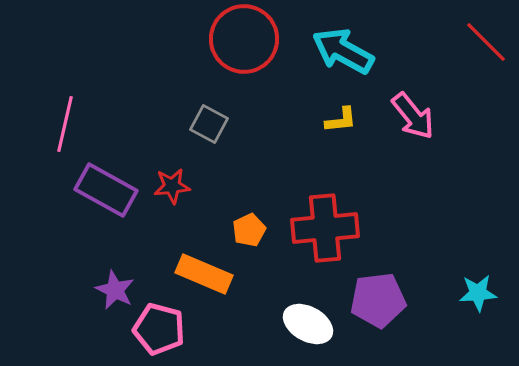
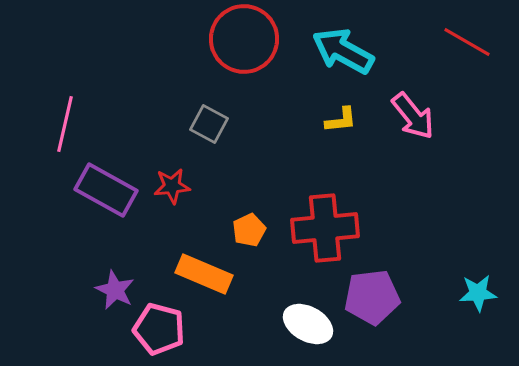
red line: moved 19 px left; rotated 15 degrees counterclockwise
purple pentagon: moved 6 px left, 3 px up
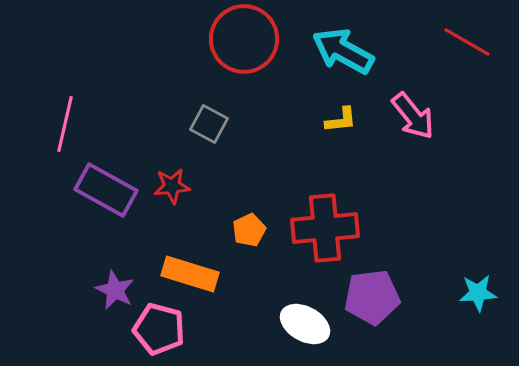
orange rectangle: moved 14 px left; rotated 6 degrees counterclockwise
white ellipse: moved 3 px left
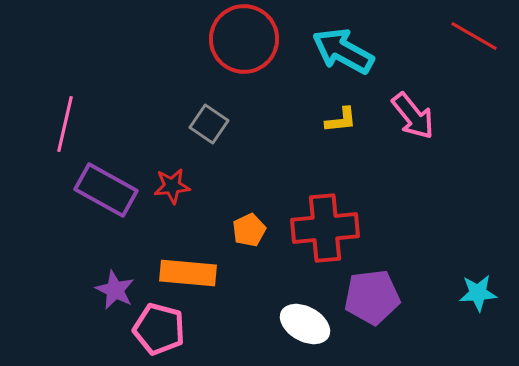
red line: moved 7 px right, 6 px up
gray square: rotated 6 degrees clockwise
orange rectangle: moved 2 px left, 1 px up; rotated 12 degrees counterclockwise
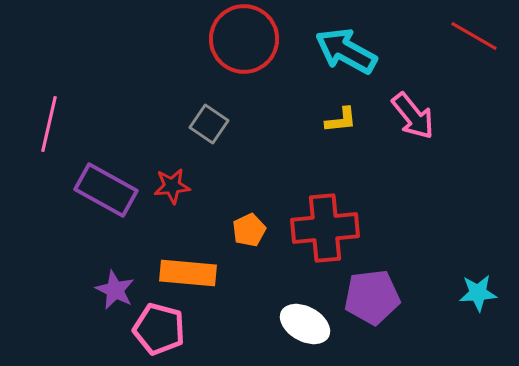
cyan arrow: moved 3 px right
pink line: moved 16 px left
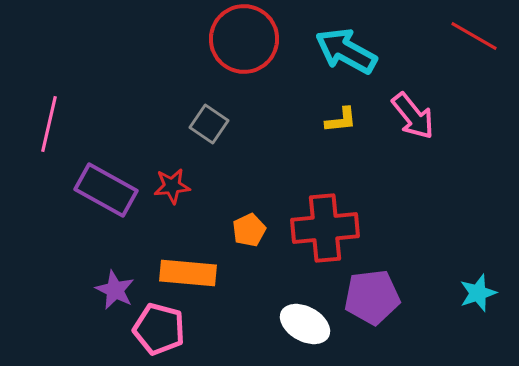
cyan star: rotated 15 degrees counterclockwise
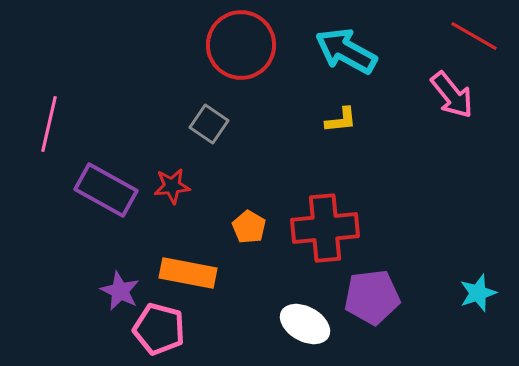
red circle: moved 3 px left, 6 px down
pink arrow: moved 39 px right, 21 px up
orange pentagon: moved 3 px up; rotated 16 degrees counterclockwise
orange rectangle: rotated 6 degrees clockwise
purple star: moved 5 px right, 1 px down
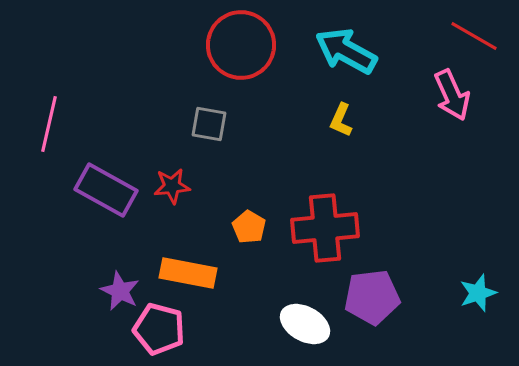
pink arrow: rotated 15 degrees clockwise
yellow L-shape: rotated 120 degrees clockwise
gray square: rotated 24 degrees counterclockwise
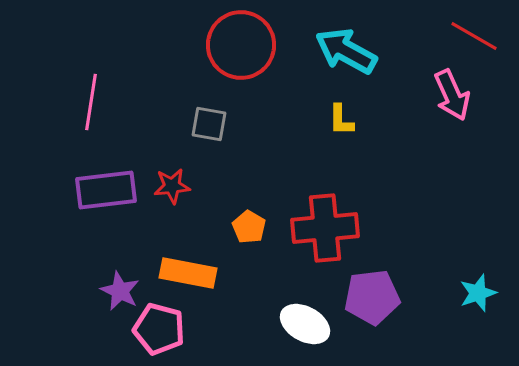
yellow L-shape: rotated 24 degrees counterclockwise
pink line: moved 42 px right, 22 px up; rotated 4 degrees counterclockwise
purple rectangle: rotated 36 degrees counterclockwise
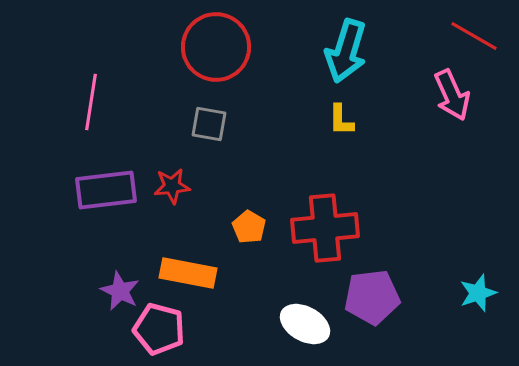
red circle: moved 25 px left, 2 px down
cyan arrow: rotated 102 degrees counterclockwise
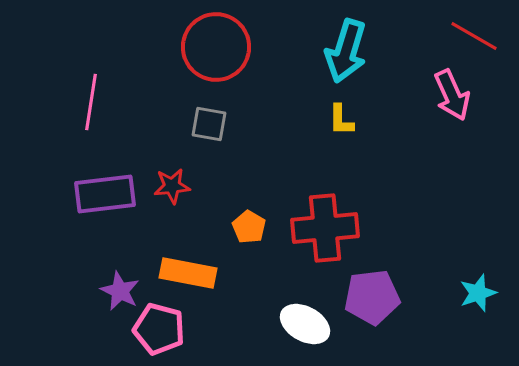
purple rectangle: moved 1 px left, 4 px down
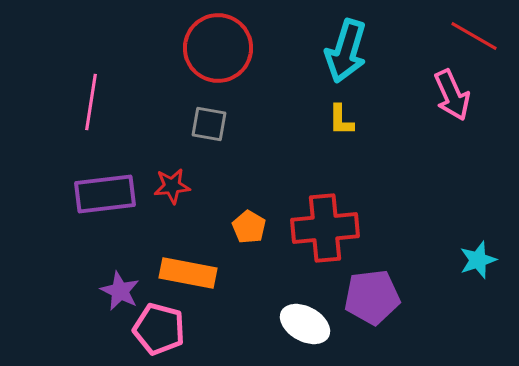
red circle: moved 2 px right, 1 px down
cyan star: moved 33 px up
